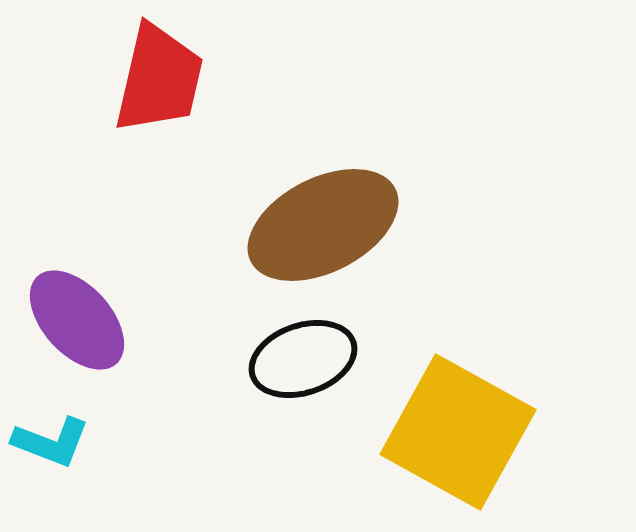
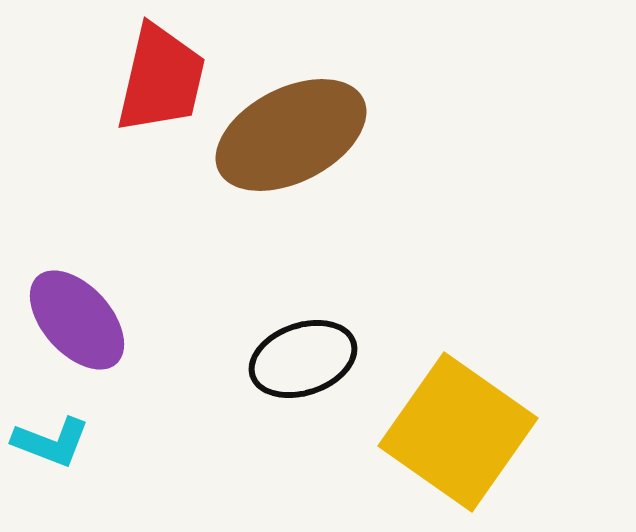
red trapezoid: moved 2 px right
brown ellipse: moved 32 px left, 90 px up
yellow square: rotated 6 degrees clockwise
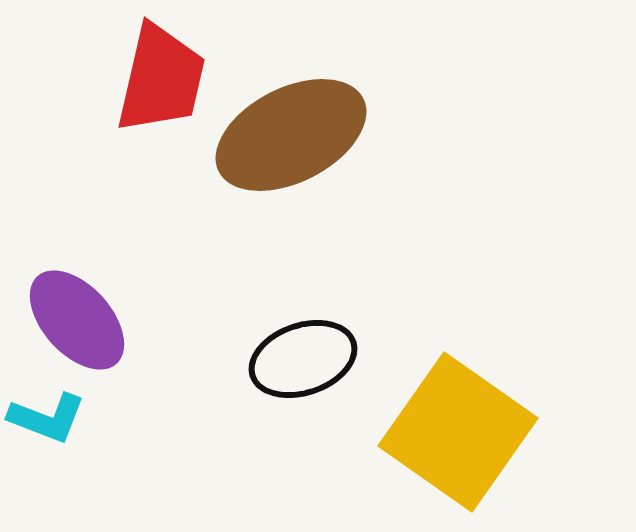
cyan L-shape: moved 4 px left, 24 px up
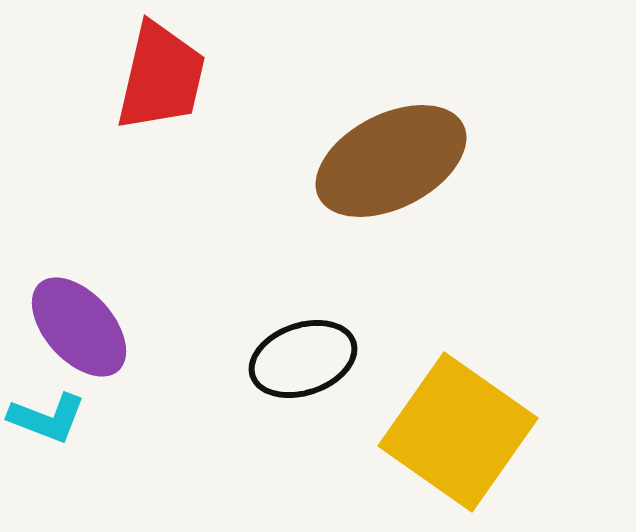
red trapezoid: moved 2 px up
brown ellipse: moved 100 px right, 26 px down
purple ellipse: moved 2 px right, 7 px down
